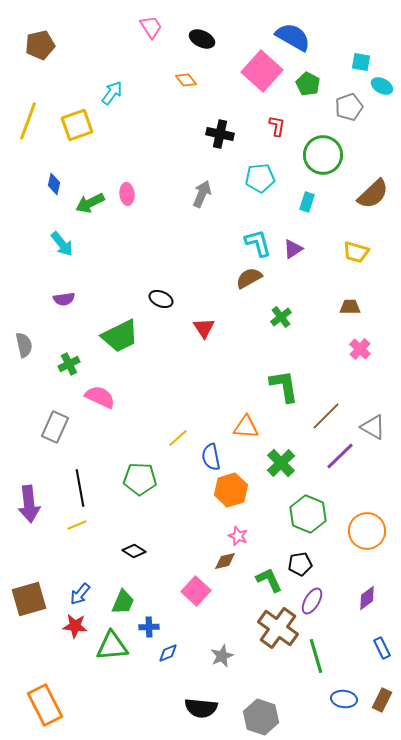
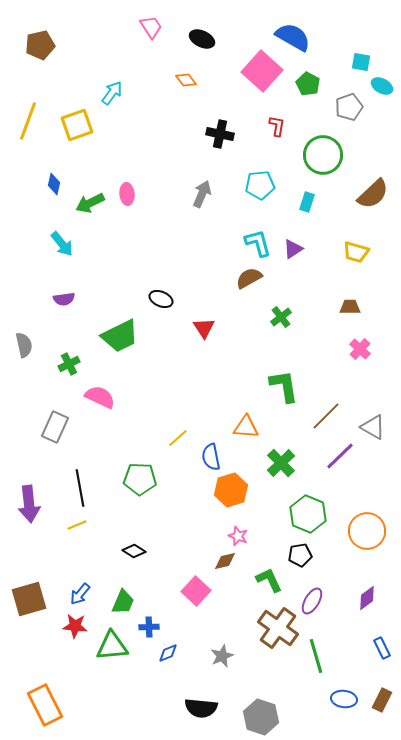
cyan pentagon at (260, 178): moved 7 px down
black pentagon at (300, 564): moved 9 px up
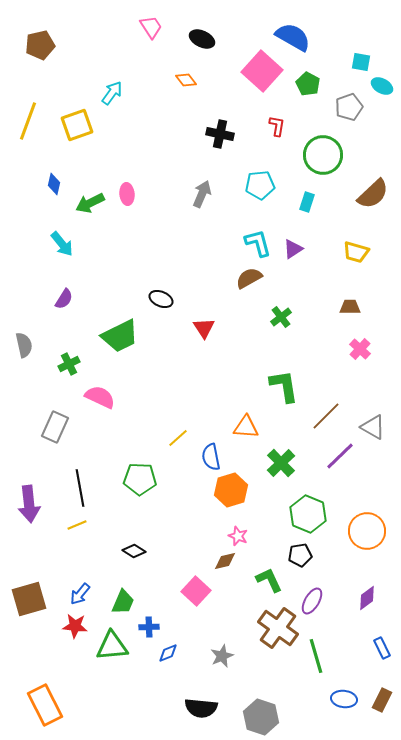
purple semicircle at (64, 299): rotated 50 degrees counterclockwise
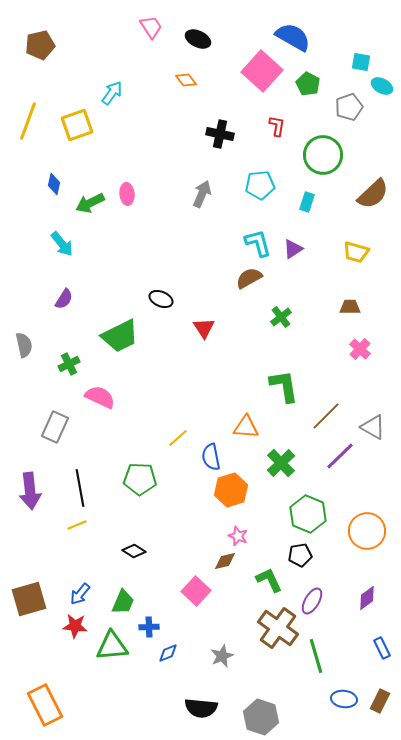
black ellipse at (202, 39): moved 4 px left
purple arrow at (29, 504): moved 1 px right, 13 px up
brown rectangle at (382, 700): moved 2 px left, 1 px down
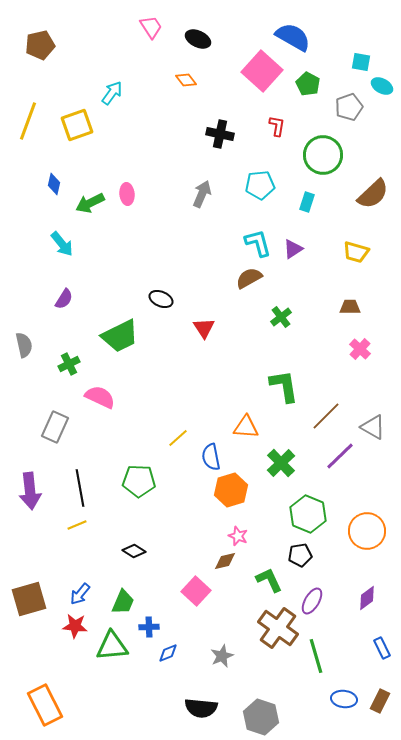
green pentagon at (140, 479): moved 1 px left, 2 px down
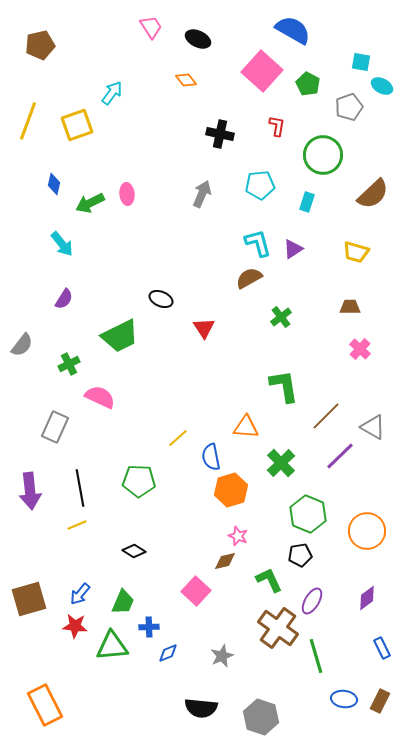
blue semicircle at (293, 37): moved 7 px up
gray semicircle at (24, 345): moved 2 px left; rotated 50 degrees clockwise
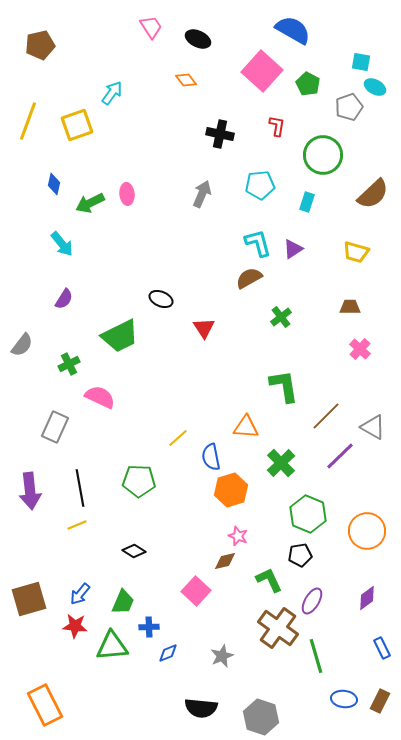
cyan ellipse at (382, 86): moved 7 px left, 1 px down
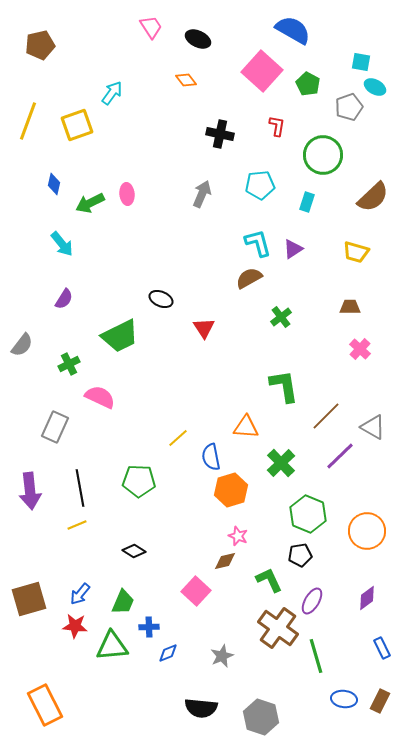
brown semicircle at (373, 194): moved 3 px down
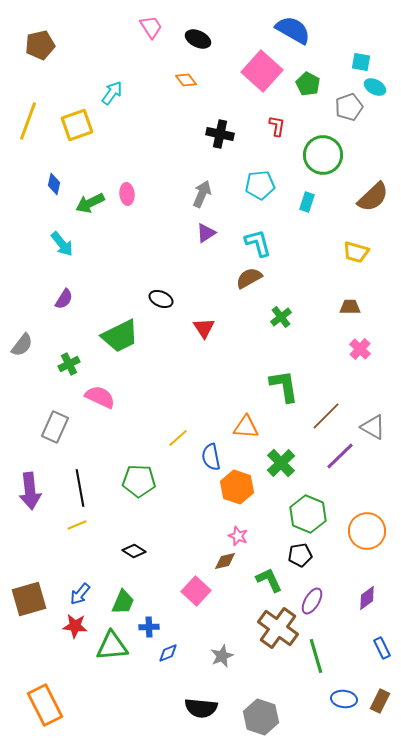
purple triangle at (293, 249): moved 87 px left, 16 px up
orange hexagon at (231, 490): moved 6 px right, 3 px up; rotated 24 degrees counterclockwise
